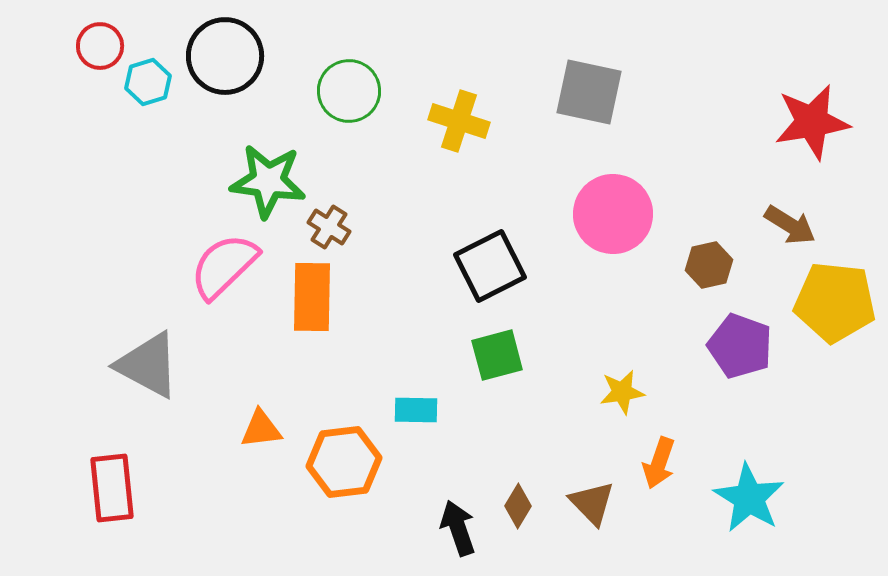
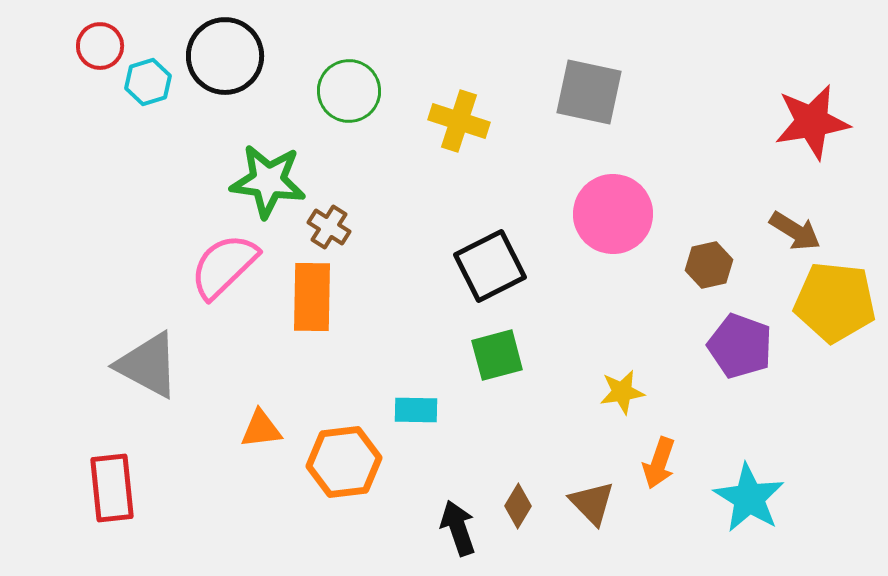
brown arrow: moved 5 px right, 6 px down
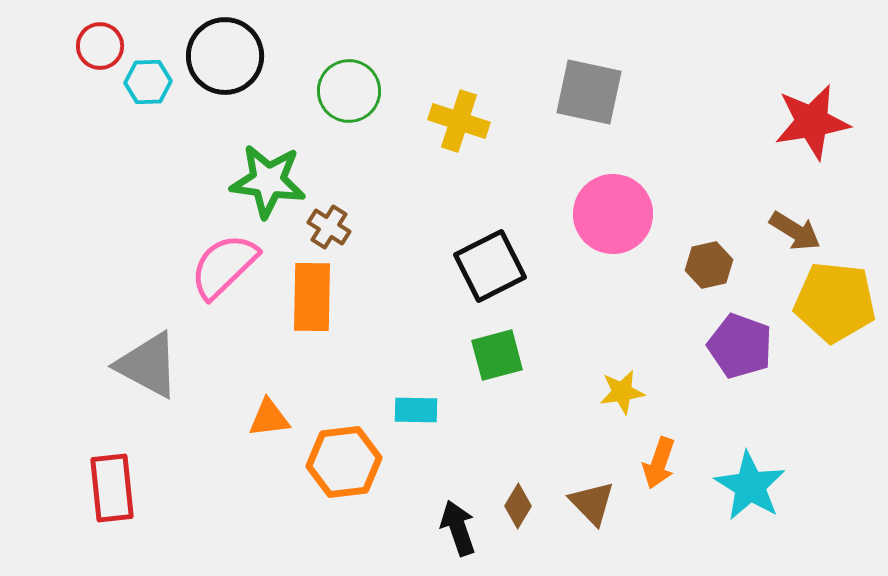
cyan hexagon: rotated 15 degrees clockwise
orange triangle: moved 8 px right, 11 px up
cyan star: moved 1 px right, 12 px up
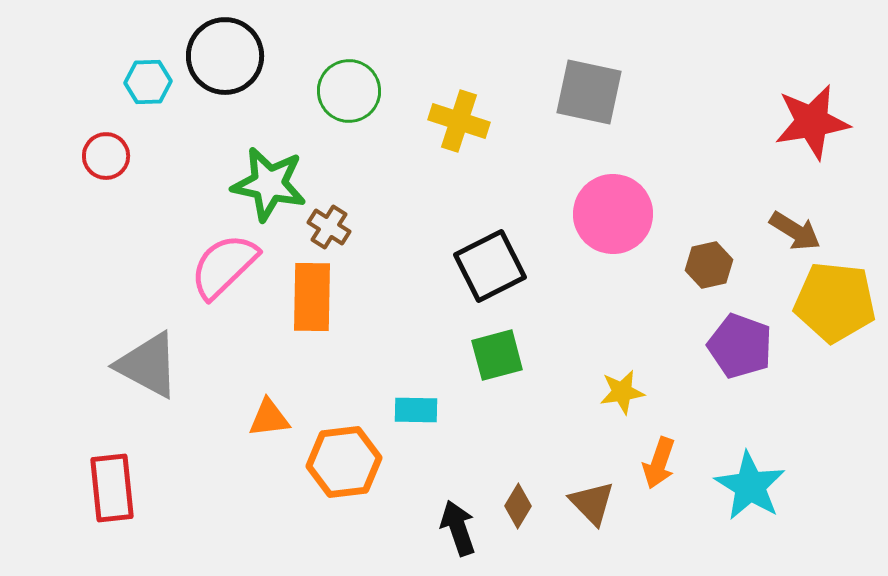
red circle: moved 6 px right, 110 px down
green star: moved 1 px right, 3 px down; rotated 4 degrees clockwise
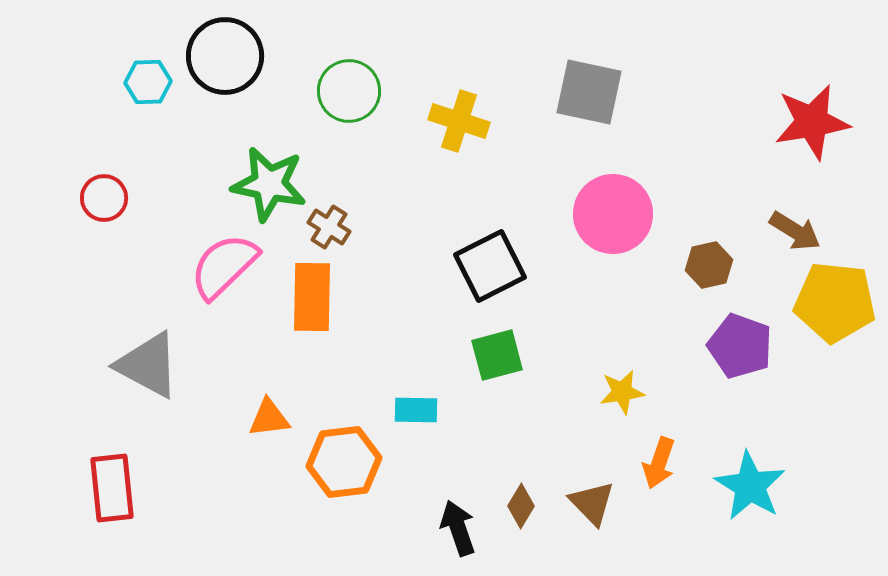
red circle: moved 2 px left, 42 px down
brown diamond: moved 3 px right
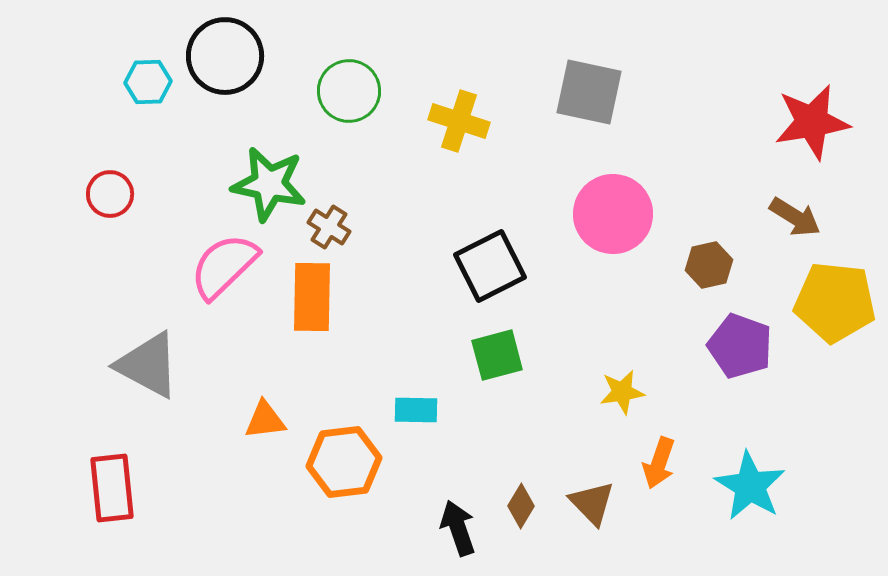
red circle: moved 6 px right, 4 px up
brown arrow: moved 14 px up
orange triangle: moved 4 px left, 2 px down
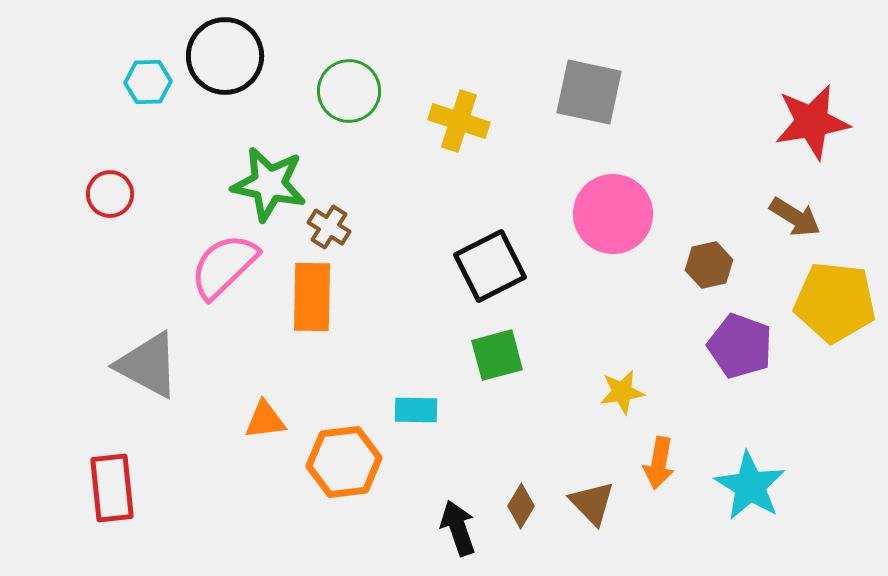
orange arrow: rotated 9 degrees counterclockwise
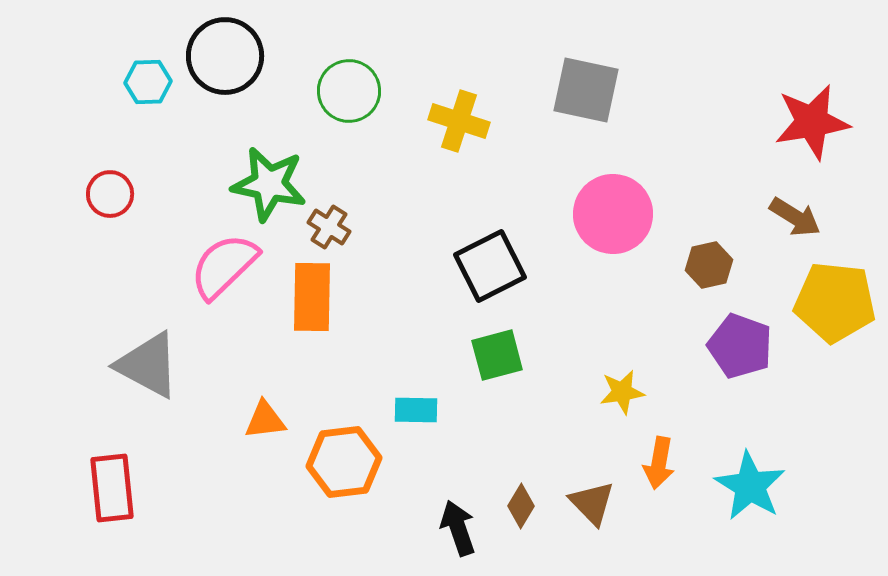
gray square: moved 3 px left, 2 px up
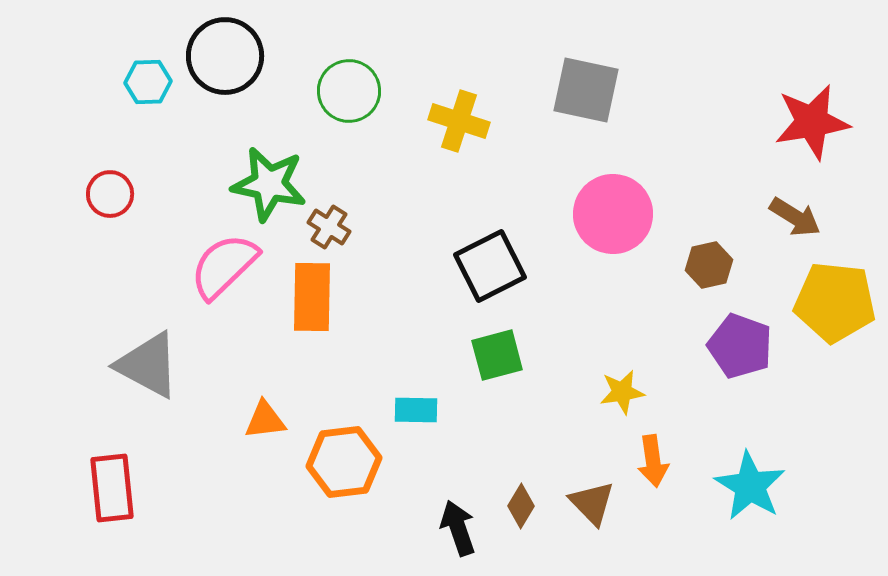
orange arrow: moved 6 px left, 2 px up; rotated 18 degrees counterclockwise
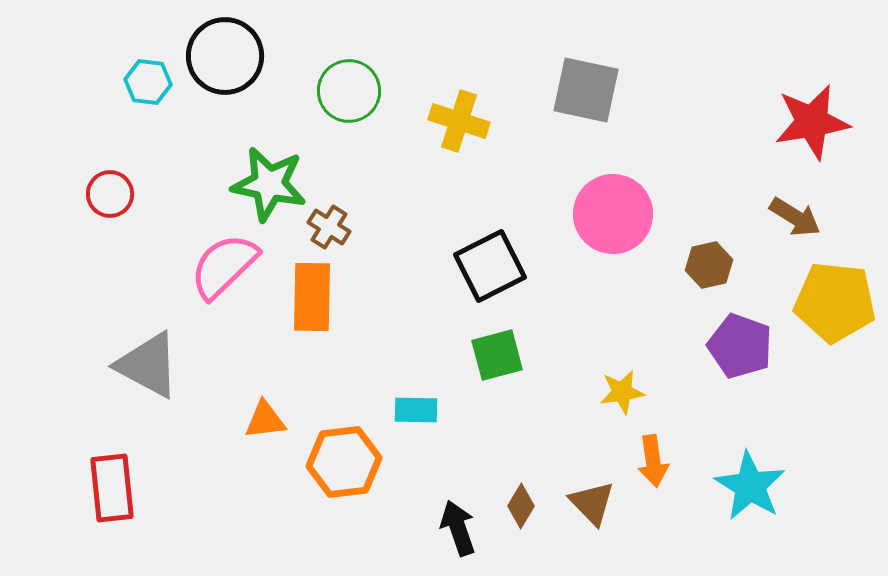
cyan hexagon: rotated 9 degrees clockwise
